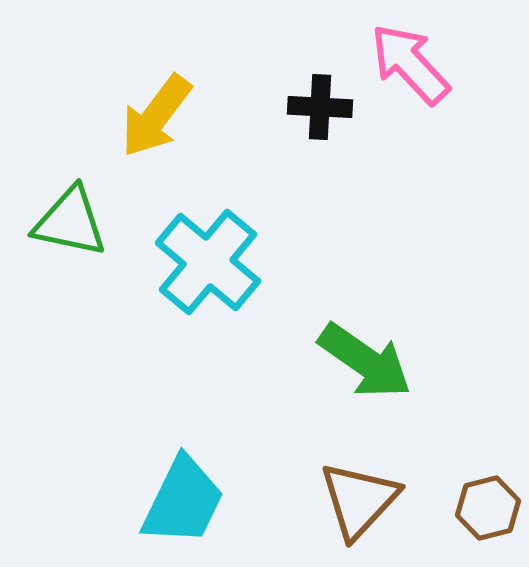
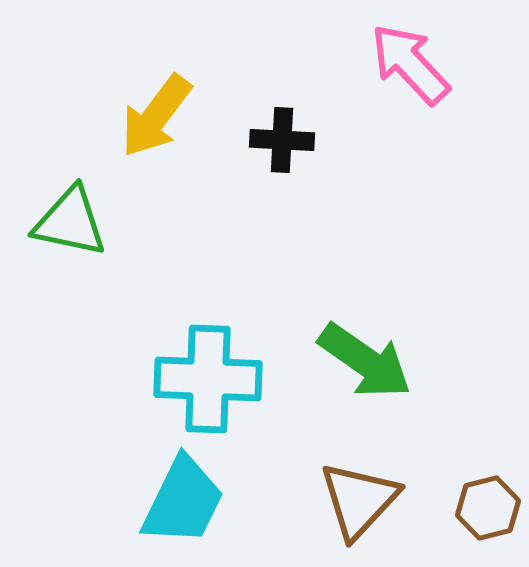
black cross: moved 38 px left, 33 px down
cyan cross: moved 117 px down; rotated 38 degrees counterclockwise
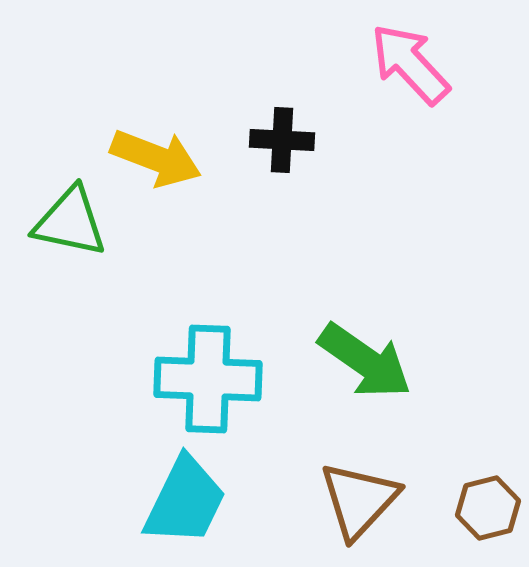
yellow arrow: moved 42 px down; rotated 106 degrees counterclockwise
cyan trapezoid: moved 2 px right
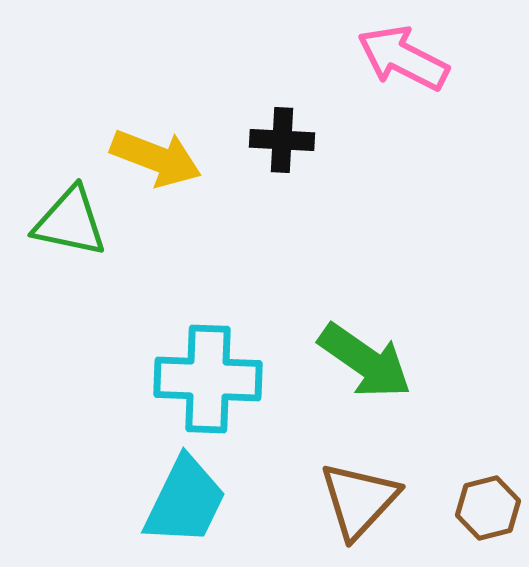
pink arrow: moved 7 px left, 6 px up; rotated 20 degrees counterclockwise
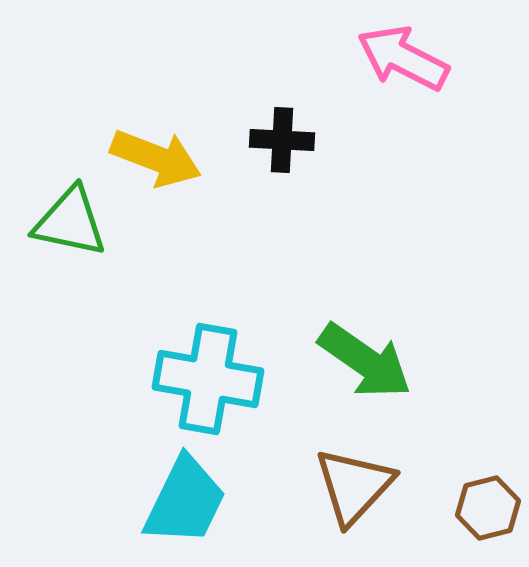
cyan cross: rotated 8 degrees clockwise
brown triangle: moved 5 px left, 14 px up
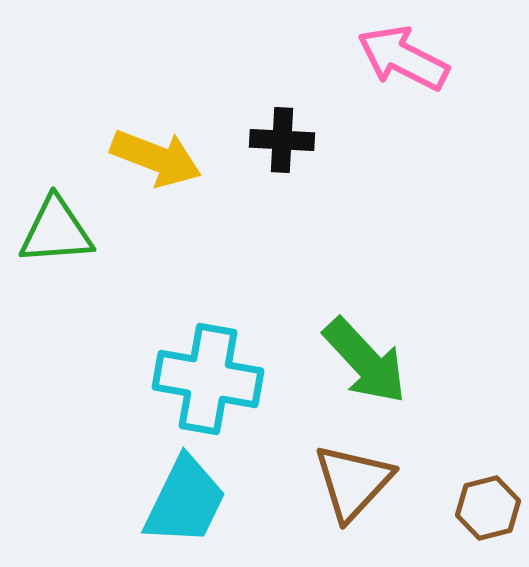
green triangle: moved 14 px left, 9 px down; rotated 16 degrees counterclockwise
green arrow: rotated 12 degrees clockwise
brown triangle: moved 1 px left, 4 px up
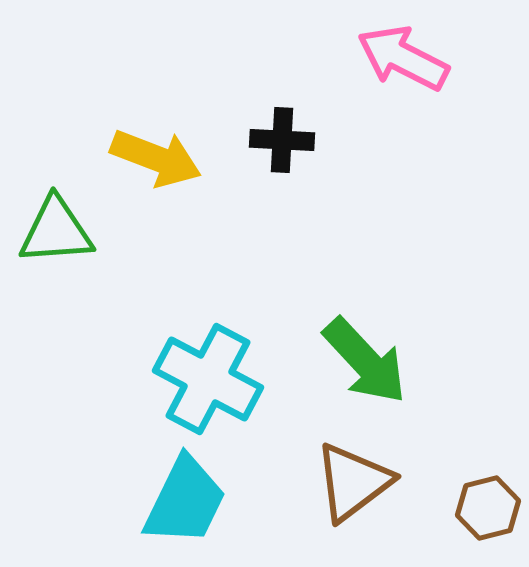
cyan cross: rotated 18 degrees clockwise
brown triangle: rotated 10 degrees clockwise
